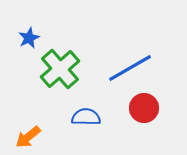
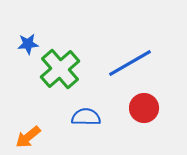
blue star: moved 1 px left, 6 px down; rotated 20 degrees clockwise
blue line: moved 5 px up
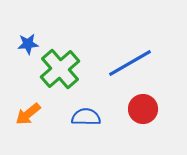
red circle: moved 1 px left, 1 px down
orange arrow: moved 23 px up
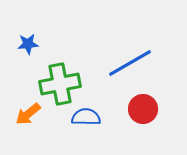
green cross: moved 15 px down; rotated 30 degrees clockwise
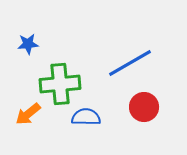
green cross: rotated 6 degrees clockwise
red circle: moved 1 px right, 2 px up
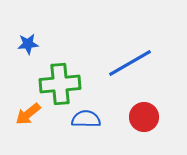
red circle: moved 10 px down
blue semicircle: moved 2 px down
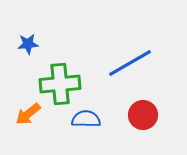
red circle: moved 1 px left, 2 px up
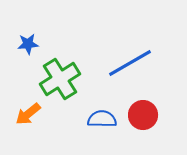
green cross: moved 5 px up; rotated 27 degrees counterclockwise
blue semicircle: moved 16 px right
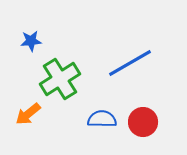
blue star: moved 3 px right, 3 px up
red circle: moved 7 px down
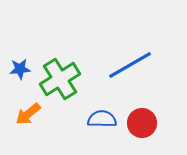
blue star: moved 11 px left, 28 px down
blue line: moved 2 px down
red circle: moved 1 px left, 1 px down
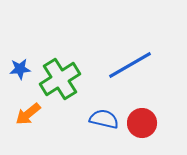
blue semicircle: moved 2 px right; rotated 12 degrees clockwise
